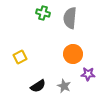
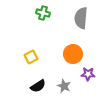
gray semicircle: moved 11 px right
yellow square: moved 11 px right
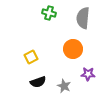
green cross: moved 6 px right
gray semicircle: moved 2 px right
orange circle: moved 5 px up
black semicircle: moved 4 px up; rotated 14 degrees clockwise
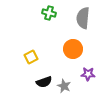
black semicircle: moved 6 px right
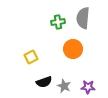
green cross: moved 9 px right, 9 px down; rotated 24 degrees counterclockwise
purple star: moved 13 px down
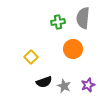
yellow square: rotated 16 degrees counterclockwise
purple star: moved 2 px up; rotated 24 degrees counterclockwise
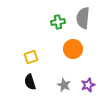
yellow square: rotated 24 degrees clockwise
black semicircle: moved 14 px left; rotated 91 degrees clockwise
gray star: moved 1 px up
